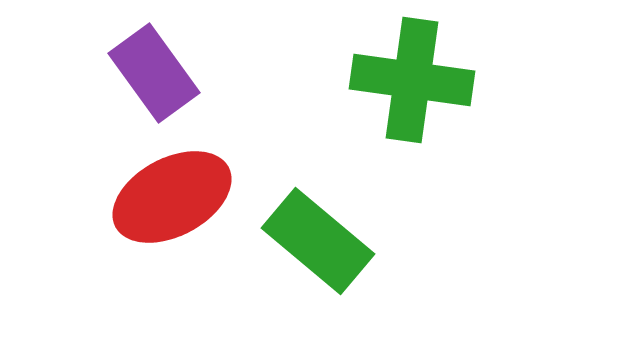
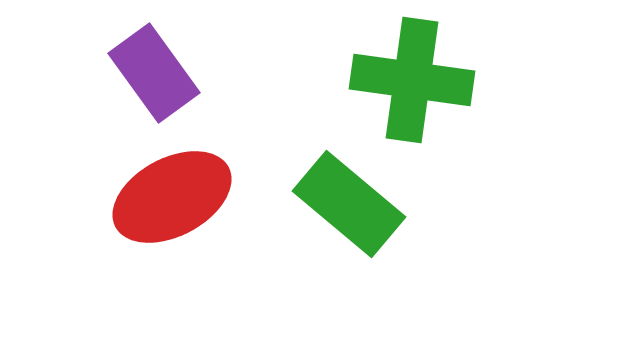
green rectangle: moved 31 px right, 37 px up
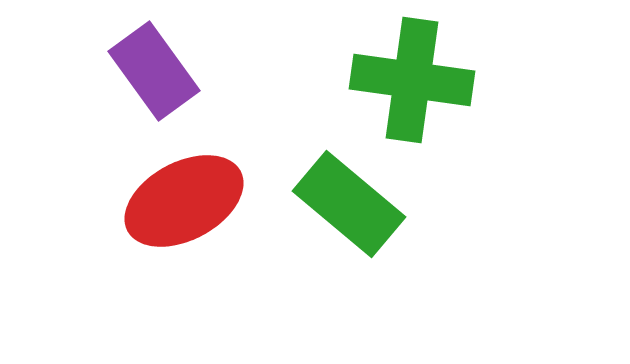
purple rectangle: moved 2 px up
red ellipse: moved 12 px right, 4 px down
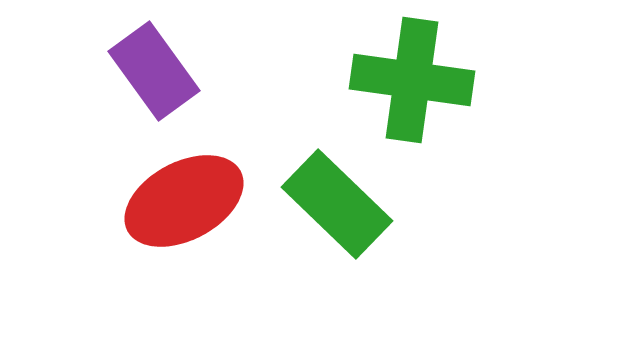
green rectangle: moved 12 px left; rotated 4 degrees clockwise
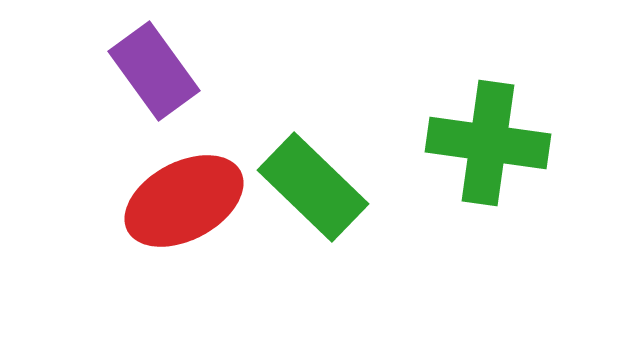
green cross: moved 76 px right, 63 px down
green rectangle: moved 24 px left, 17 px up
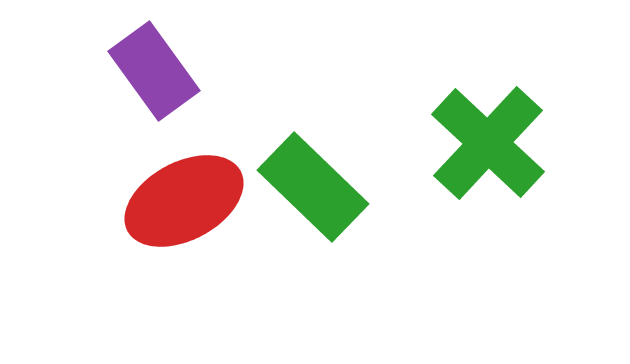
green cross: rotated 35 degrees clockwise
